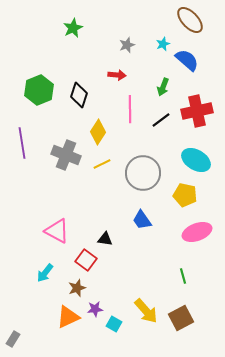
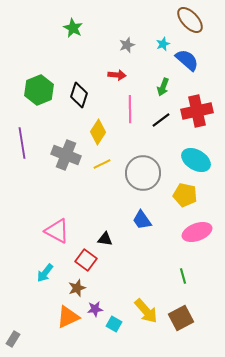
green star: rotated 18 degrees counterclockwise
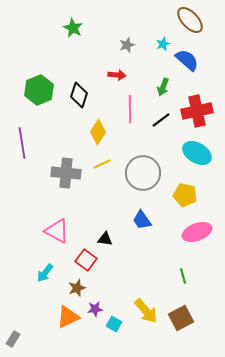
gray cross: moved 18 px down; rotated 16 degrees counterclockwise
cyan ellipse: moved 1 px right, 7 px up
